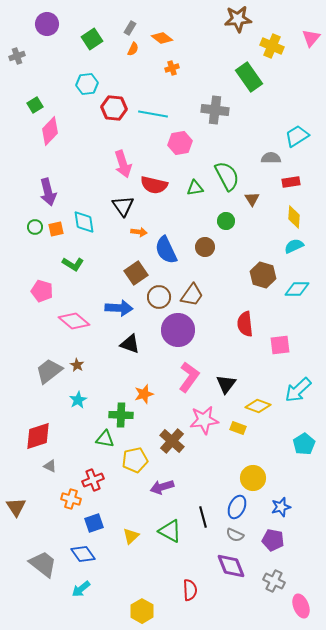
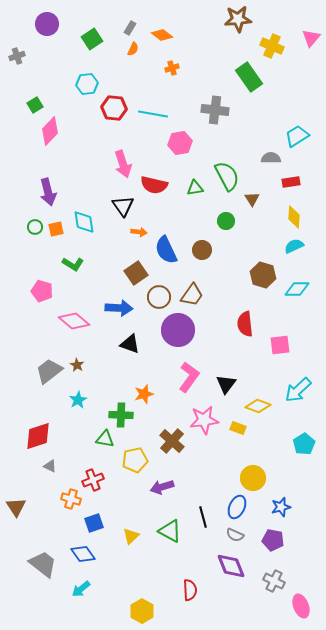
orange diamond at (162, 38): moved 3 px up
brown circle at (205, 247): moved 3 px left, 3 px down
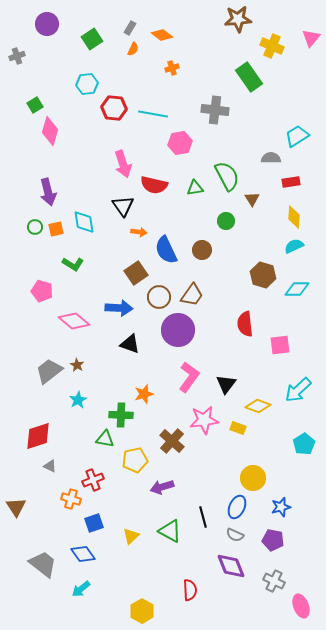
pink diamond at (50, 131): rotated 28 degrees counterclockwise
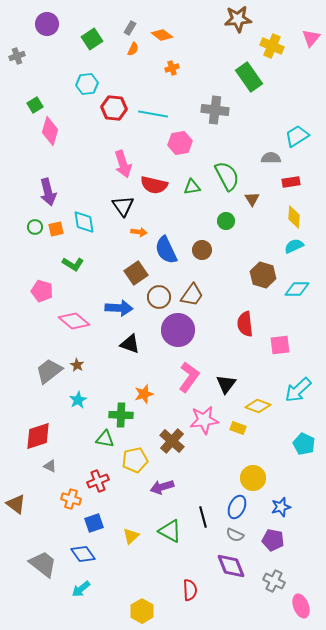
green triangle at (195, 188): moved 3 px left, 1 px up
cyan pentagon at (304, 444): rotated 15 degrees counterclockwise
red cross at (93, 480): moved 5 px right, 1 px down
brown triangle at (16, 507): moved 3 px up; rotated 20 degrees counterclockwise
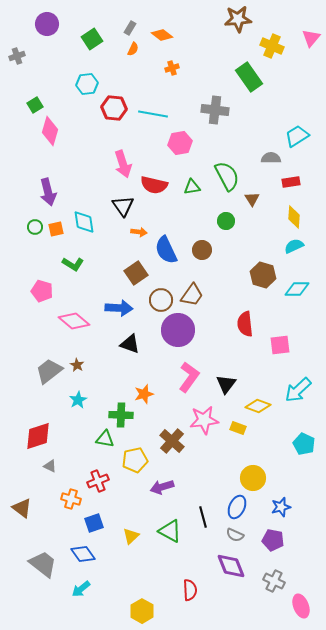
brown circle at (159, 297): moved 2 px right, 3 px down
brown triangle at (16, 504): moved 6 px right, 4 px down
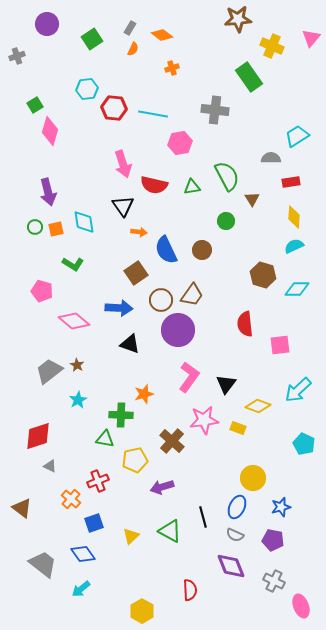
cyan hexagon at (87, 84): moved 5 px down
orange cross at (71, 499): rotated 24 degrees clockwise
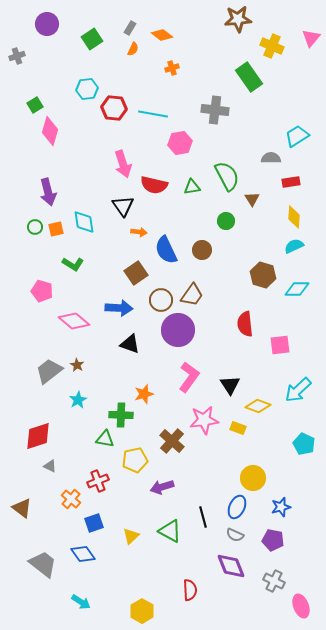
black triangle at (226, 384): moved 4 px right, 1 px down; rotated 10 degrees counterclockwise
cyan arrow at (81, 589): moved 13 px down; rotated 108 degrees counterclockwise
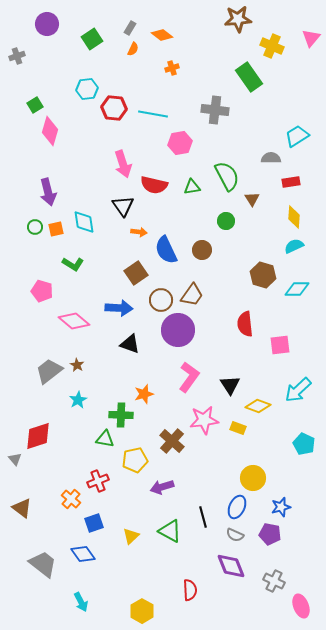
gray triangle at (50, 466): moved 35 px left, 7 px up; rotated 24 degrees clockwise
purple pentagon at (273, 540): moved 3 px left, 6 px up
cyan arrow at (81, 602): rotated 30 degrees clockwise
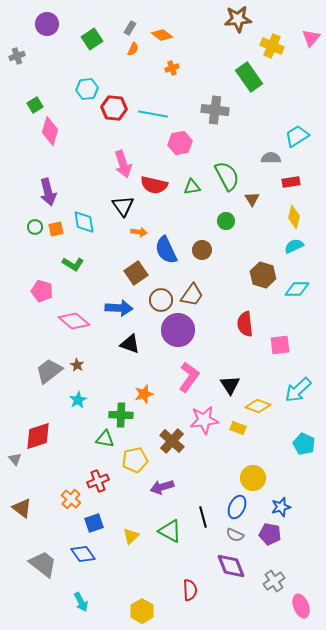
yellow diamond at (294, 217): rotated 10 degrees clockwise
gray cross at (274, 581): rotated 30 degrees clockwise
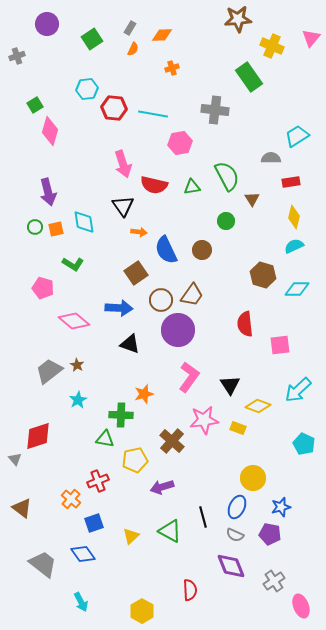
orange diamond at (162, 35): rotated 40 degrees counterclockwise
pink pentagon at (42, 291): moved 1 px right, 3 px up
